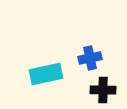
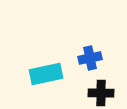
black cross: moved 2 px left, 3 px down
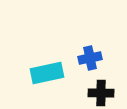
cyan rectangle: moved 1 px right, 1 px up
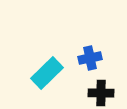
cyan rectangle: rotated 32 degrees counterclockwise
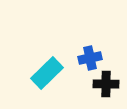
black cross: moved 5 px right, 9 px up
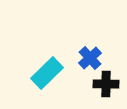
blue cross: rotated 30 degrees counterclockwise
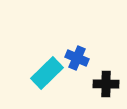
blue cross: moved 13 px left; rotated 25 degrees counterclockwise
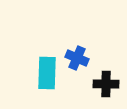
cyan rectangle: rotated 44 degrees counterclockwise
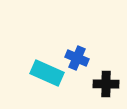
cyan rectangle: rotated 68 degrees counterclockwise
